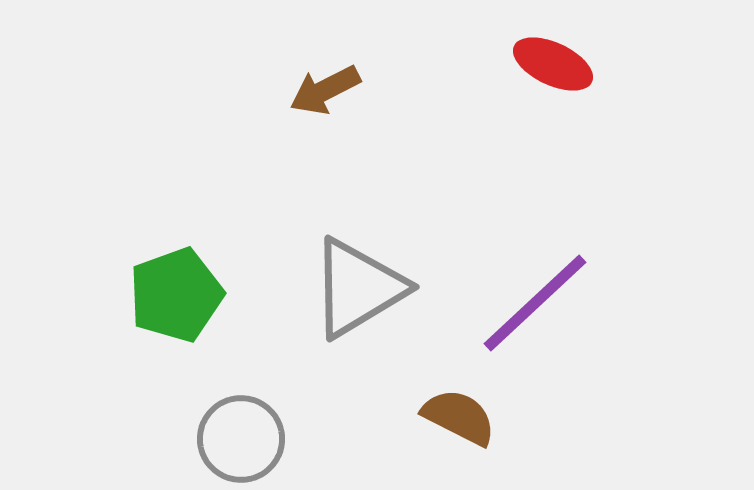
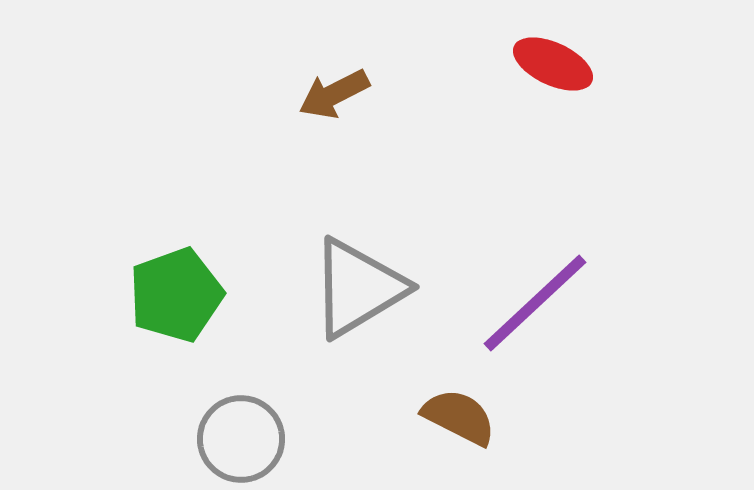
brown arrow: moved 9 px right, 4 px down
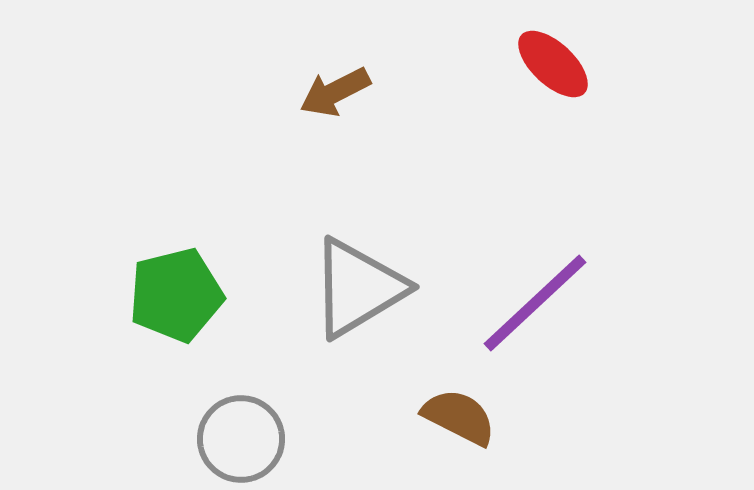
red ellipse: rotated 18 degrees clockwise
brown arrow: moved 1 px right, 2 px up
green pentagon: rotated 6 degrees clockwise
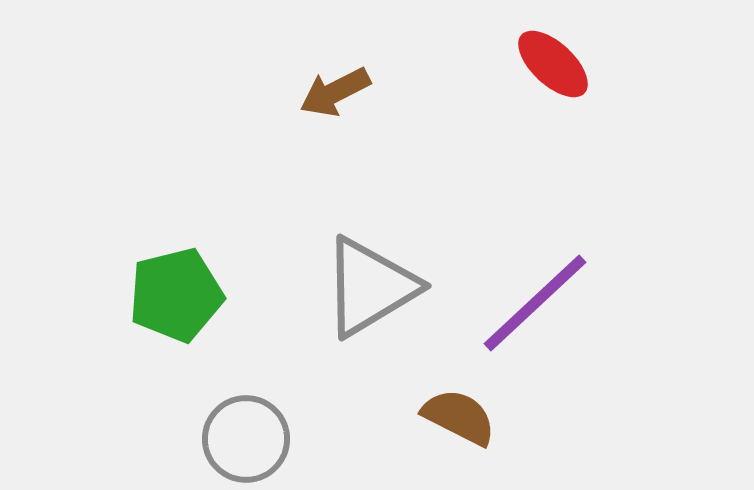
gray triangle: moved 12 px right, 1 px up
gray circle: moved 5 px right
